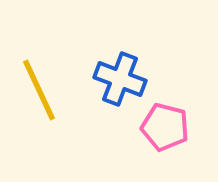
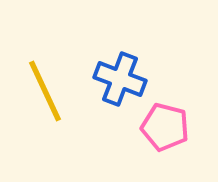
yellow line: moved 6 px right, 1 px down
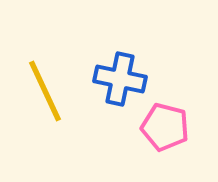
blue cross: rotated 9 degrees counterclockwise
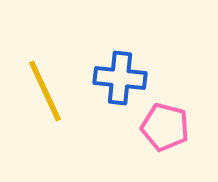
blue cross: moved 1 px up; rotated 6 degrees counterclockwise
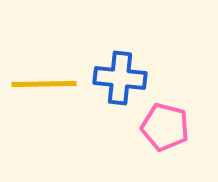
yellow line: moved 1 px left, 7 px up; rotated 66 degrees counterclockwise
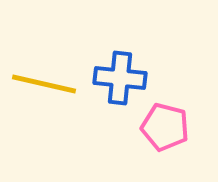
yellow line: rotated 14 degrees clockwise
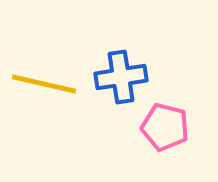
blue cross: moved 1 px right, 1 px up; rotated 15 degrees counterclockwise
